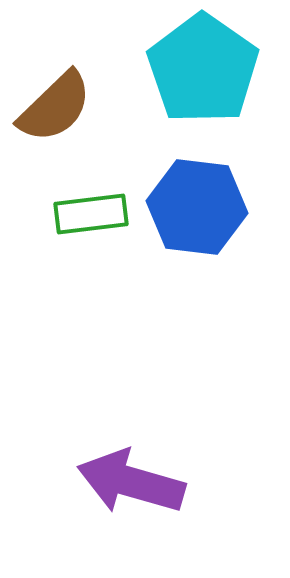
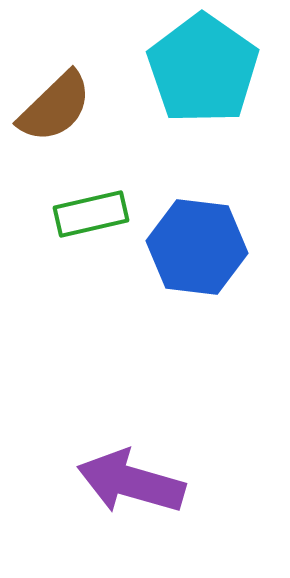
blue hexagon: moved 40 px down
green rectangle: rotated 6 degrees counterclockwise
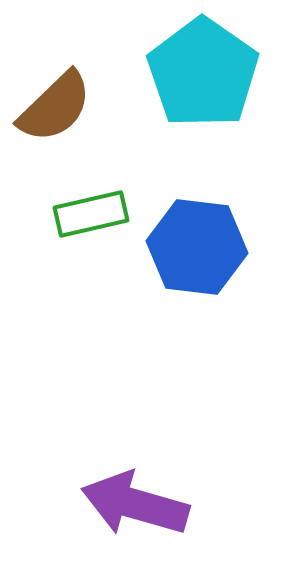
cyan pentagon: moved 4 px down
purple arrow: moved 4 px right, 22 px down
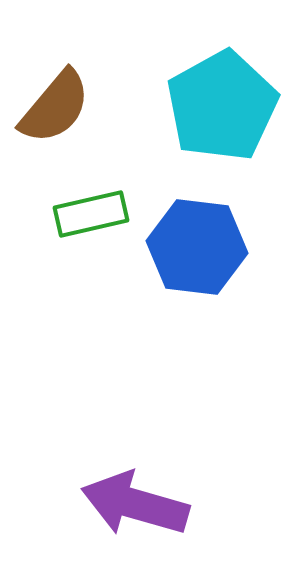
cyan pentagon: moved 19 px right, 33 px down; rotated 8 degrees clockwise
brown semicircle: rotated 6 degrees counterclockwise
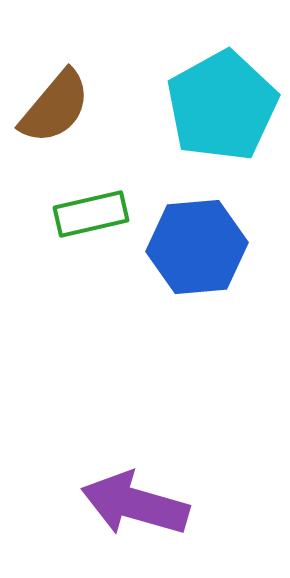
blue hexagon: rotated 12 degrees counterclockwise
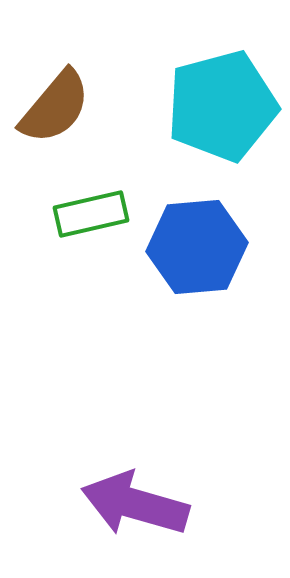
cyan pentagon: rotated 14 degrees clockwise
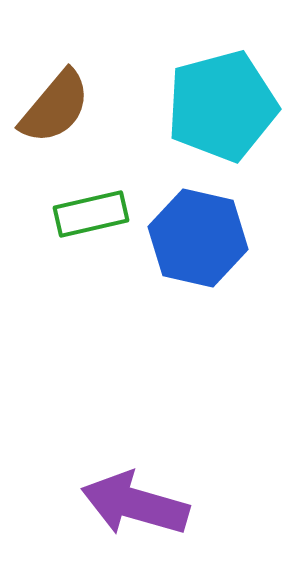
blue hexagon: moved 1 px right, 9 px up; rotated 18 degrees clockwise
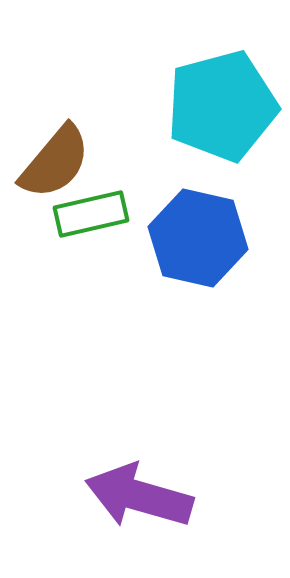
brown semicircle: moved 55 px down
purple arrow: moved 4 px right, 8 px up
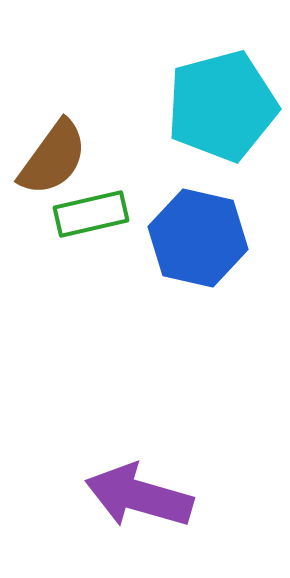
brown semicircle: moved 2 px left, 4 px up; rotated 4 degrees counterclockwise
